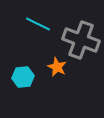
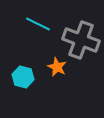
cyan hexagon: rotated 20 degrees clockwise
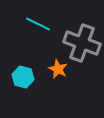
gray cross: moved 1 px right, 3 px down
orange star: moved 1 px right, 2 px down
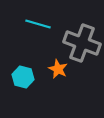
cyan line: rotated 10 degrees counterclockwise
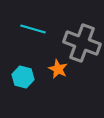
cyan line: moved 5 px left, 5 px down
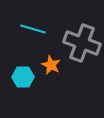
orange star: moved 7 px left, 4 px up
cyan hexagon: rotated 15 degrees counterclockwise
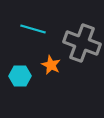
cyan hexagon: moved 3 px left, 1 px up
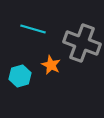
cyan hexagon: rotated 15 degrees counterclockwise
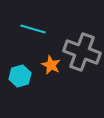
gray cross: moved 9 px down
